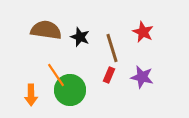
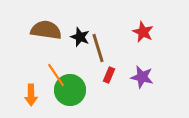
brown line: moved 14 px left
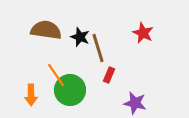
red star: moved 1 px down
purple star: moved 7 px left, 26 px down
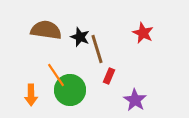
brown line: moved 1 px left, 1 px down
red rectangle: moved 1 px down
purple star: moved 3 px up; rotated 20 degrees clockwise
